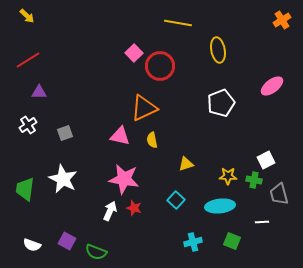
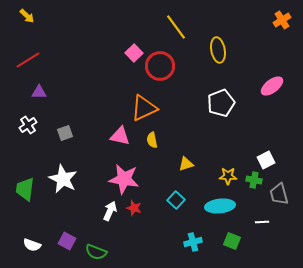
yellow line: moved 2 px left, 4 px down; rotated 44 degrees clockwise
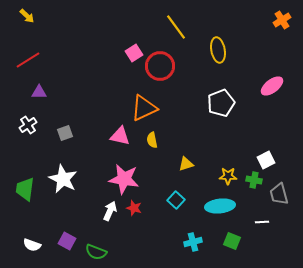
pink square: rotated 12 degrees clockwise
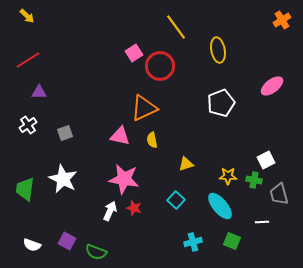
cyan ellipse: rotated 56 degrees clockwise
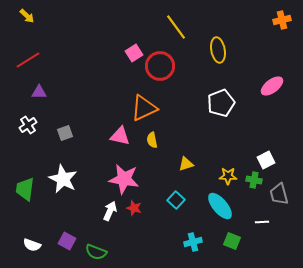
orange cross: rotated 18 degrees clockwise
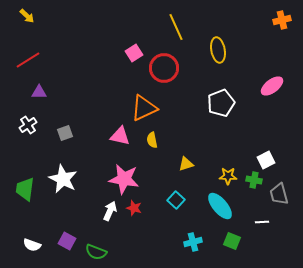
yellow line: rotated 12 degrees clockwise
red circle: moved 4 px right, 2 px down
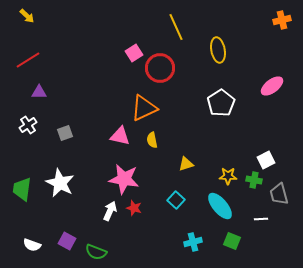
red circle: moved 4 px left
white pentagon: rotated 12 degrees counterclockwise
white star: moved 3 px left, 4 px down
green trapezoid: moved 3 px left
white line: moved 1 px left, 3 px up
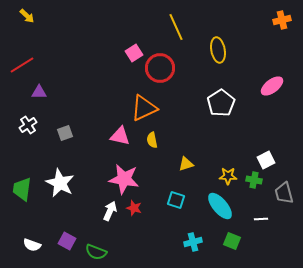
red line: moved 6 px left, 5 px down
gray trapezoid: moved 5 px right, 1 px up
cyan square: rotated 24 degrees counterclockwise
